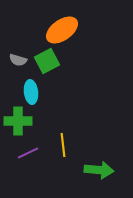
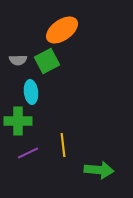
gray semicircle: rotated 18 degrees counterclockwise
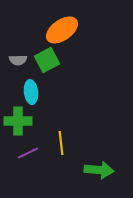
green square: moved 1 px up
yellow line: moved 2 px left, 2 px up
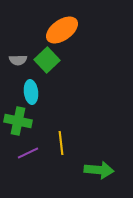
green square: rotated 15 degrees counterclockwise
green cross: rotated 12 degrees clockwise
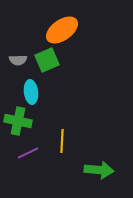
green square: rotated 20 degrees clockwise
yellow line: moved 1 px right, 2 px up; rotated 10 degrees clockwise
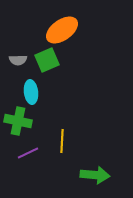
green arrow: moved 4 px left, 5 px down
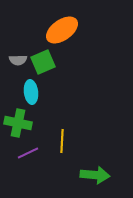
green square: moved 4 px left, 2 px down
green cross: moved 2 px down
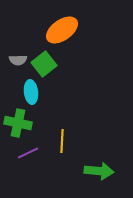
green square: moved 1 px right, 2 px down; rotated 15 degrees counterclockwise
green arrow: moved 4 px right, 4 px up
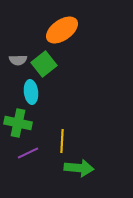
green arrow: moved 20 px left, 3 px up
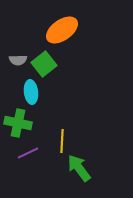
green arrow: rotated 132 degrees counterclockwise
